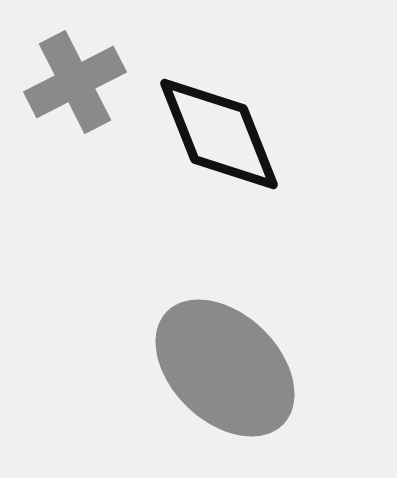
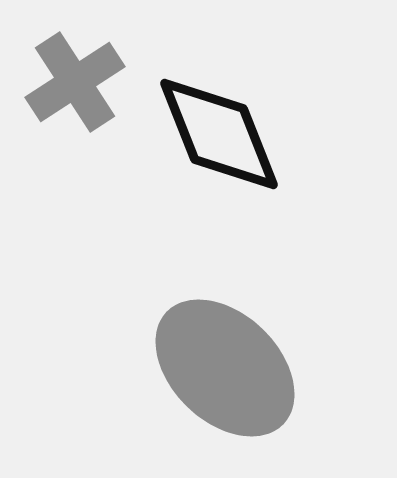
gray cross: rotated 6 degrees counterclockwise
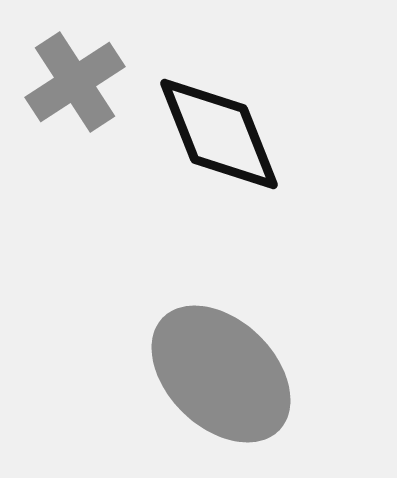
gray ellipse: moved 4 px left, 6 px down
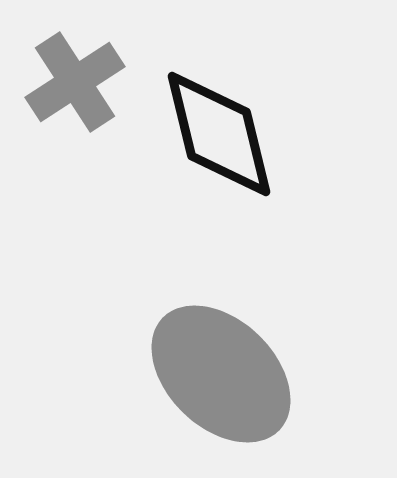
black diamond: rotated 8 degrees clockwise
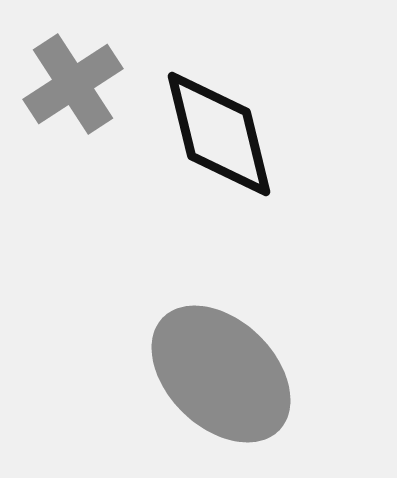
gray cross: moved 2 px left, 2 px down
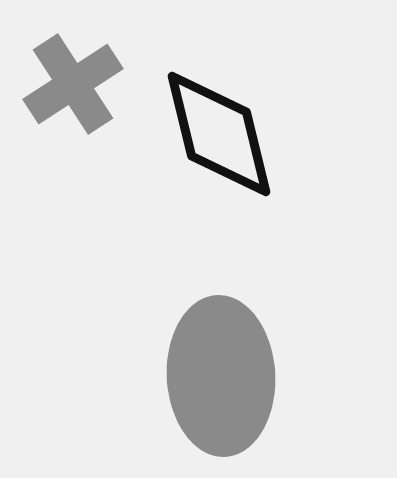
gray ellipse: moved 2 px down; rotated 43 degrees clockwise
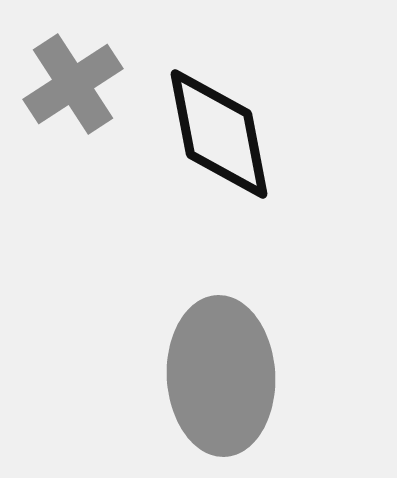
black diamond: rotated 3 degrees clockwise
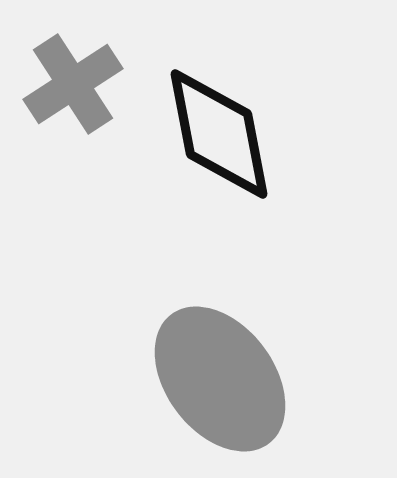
gray ellipse: moved 1 px left, 3 px down; rotated 34 degrees counterclockwise
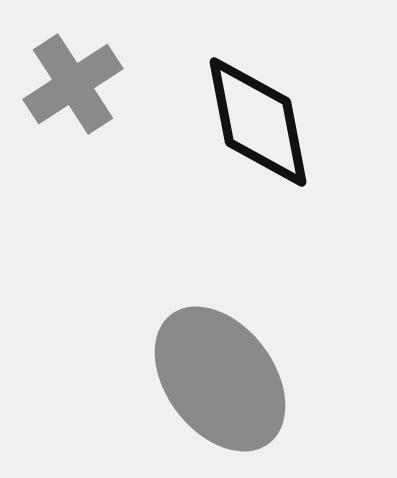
black diamond: moved 39 px right, 12 px up
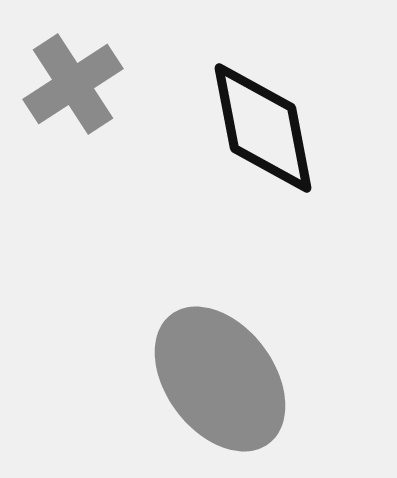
black diamond: moved 5 px right, 6 px down
